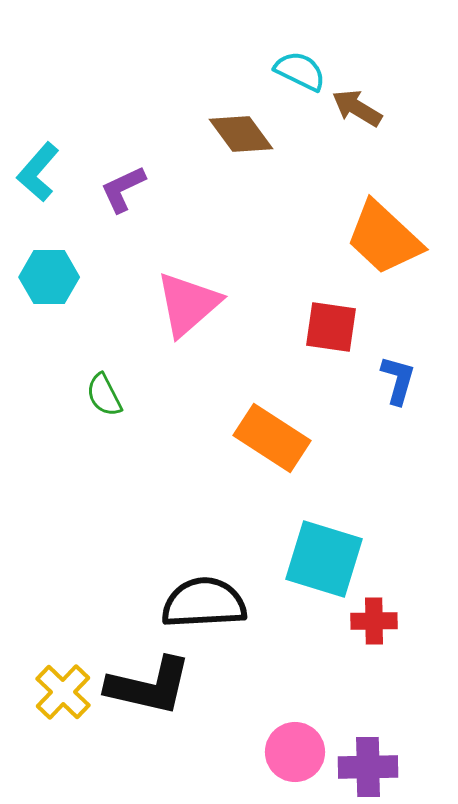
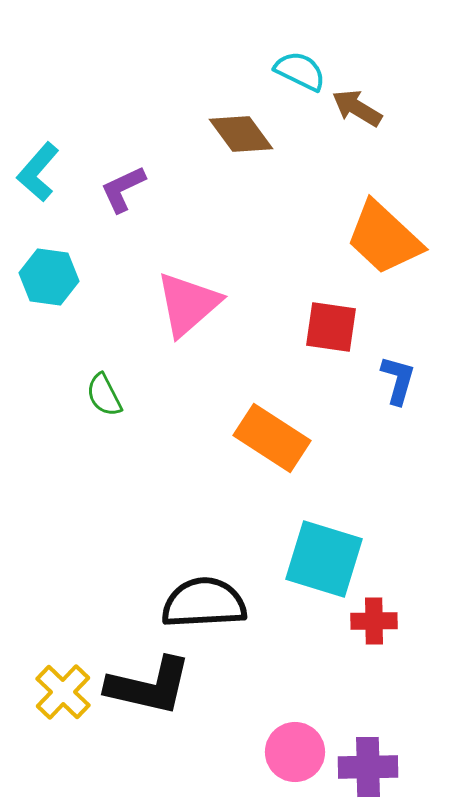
cyan hexagon: rotated 8 degrees clockwise
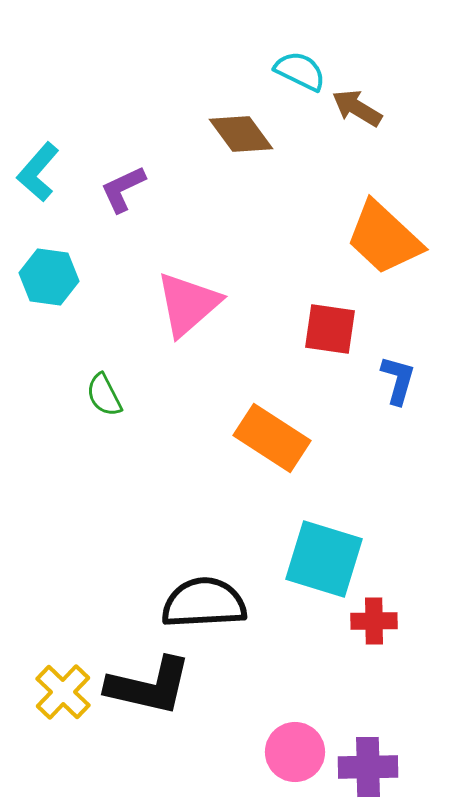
red square: moved 1 px left, 2 px down
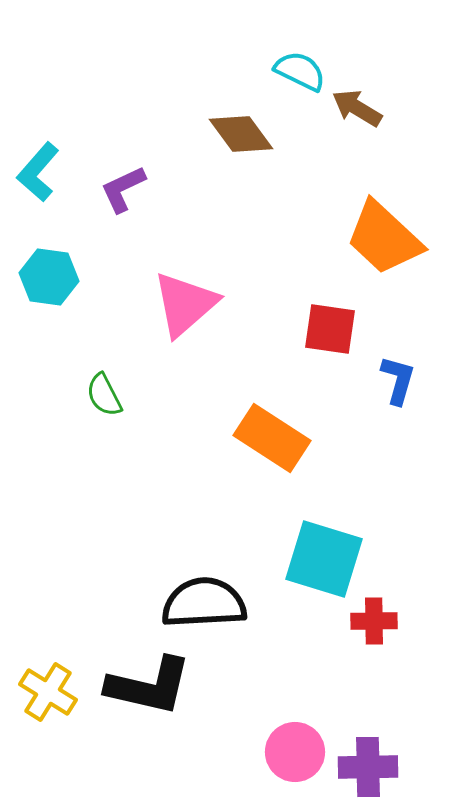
pink triangle: moved 3 px left
yellow cross: moved 15 px left; rotated 12 degrees counterclockwise
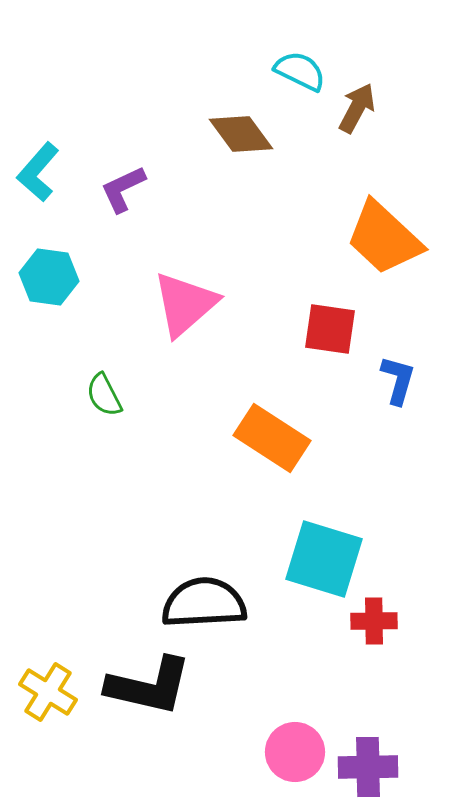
brown arrow: rotated 87 degrees clockwise
